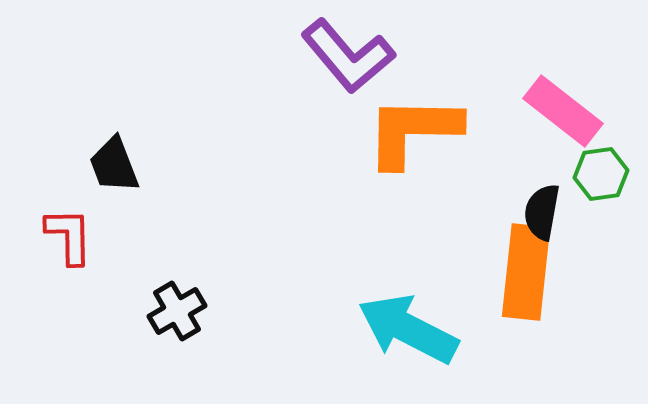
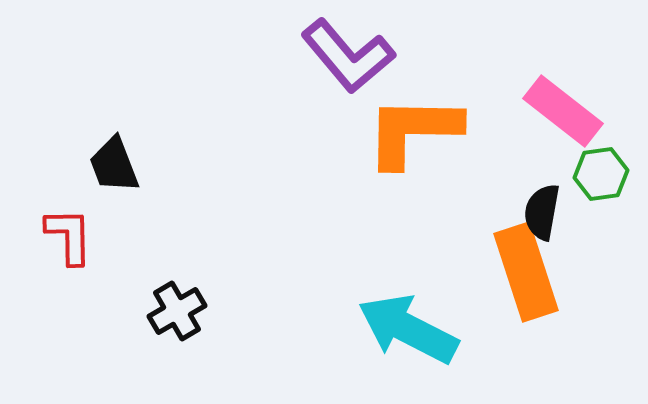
orange rectangle: rotated 24 degrees counterclockwise
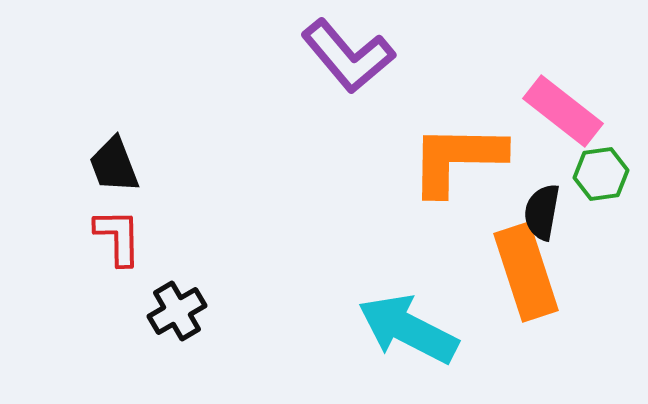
orange L-shape: moved 44 px right, 28 px down
red L-shape: moved 49 px right, 1 px down
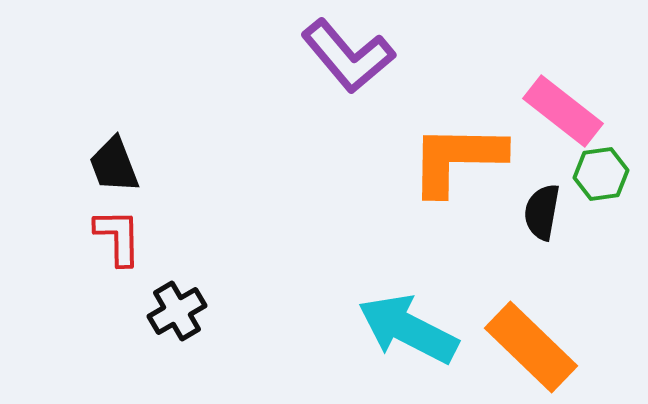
orange rectangle: moved 5 px right, 75 px down; rotated 28 degrees counterclockwise
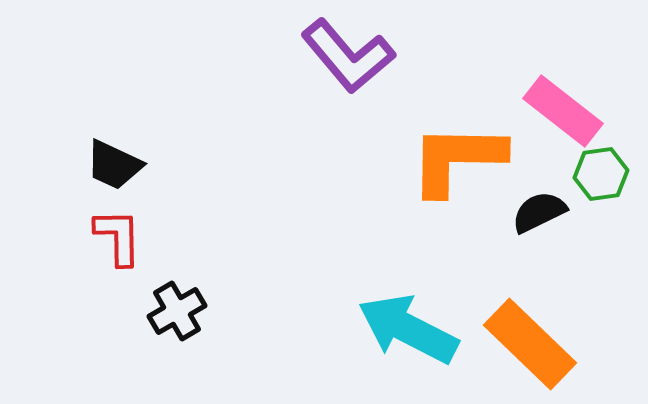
black trapezoid: rotated 44 degrees counterclockwise
black semicircle: moved 3 px left; rotated 54 degrees clockwise
orange rectangle: moved 1 px left, 3 px up
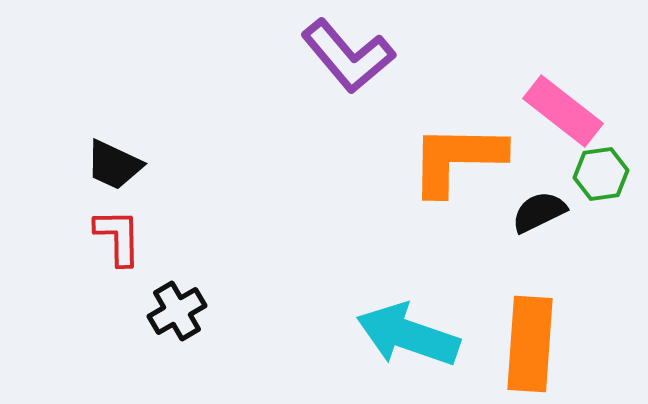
cyan arrow: moved 6 px down; rotated 8 degrees counterclockwise
orange rectangle: rotated 50 degrees clockwise
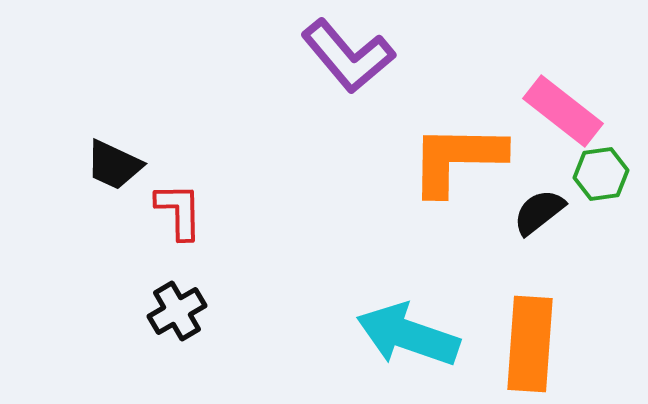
black semicircle: rotated 12 degrees counterclockwise
red L-shape: moved 61 px right, 26 px up
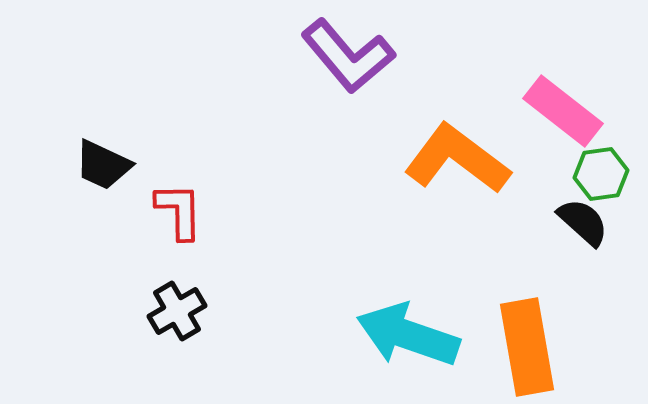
orange L-shape: rotated 36 degrees clockwise
black trapezoid: moved 11 px left
black semicircle: moved 44 px right, 10 px down; rotated 80 degrees clockwise
orange rectangle: moved 3 px left, 3 px down; rotated 14 degrees counterclockwise
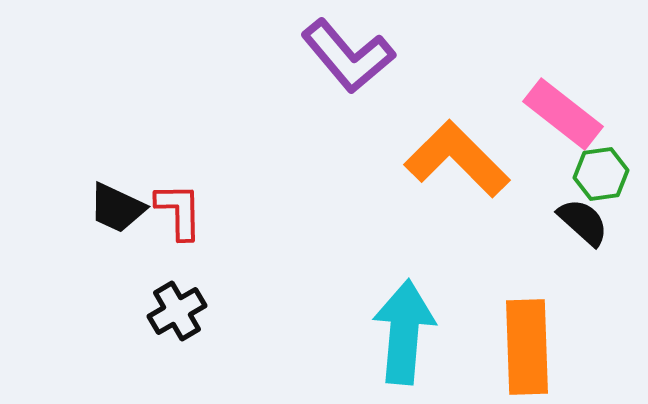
pink rectangle: moved 3 px down
orange L-shape: rotated 8 degrees clockwise
black trapezoid: moved 14 px right, 43 px down
cyan arrow: moved 4 px left, 3 px up; rotated 76 degrees clockwise
orange rectangle: rotated 8 degrees clockwise
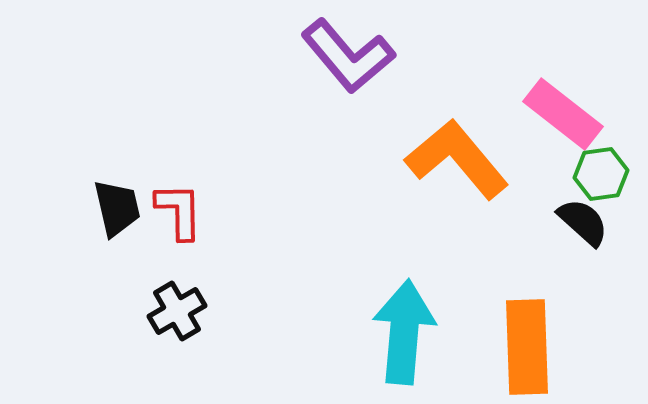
orange L-shape: rotated 5 degrees clockwise
black trapezoid: rotated 128 degrees counterclockwise
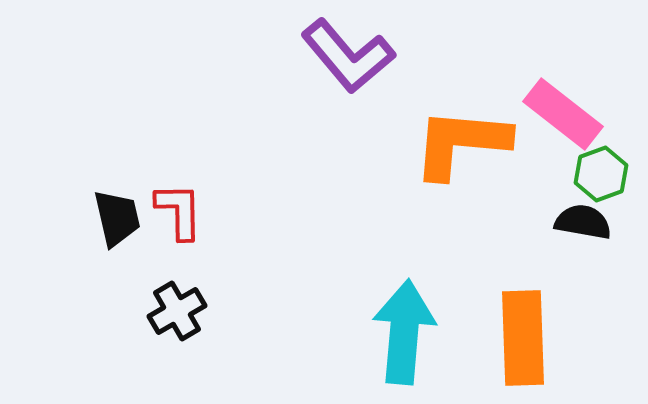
orange L-shape: moved 4 px right, 16 px up; rotated 45 degrees counterclockwise
green hexagon: rotated 12 degrees counterclockwise
black trapezoid: moved 10 px down
black semicircle: rotated 32 degrees counterclockwise
orange rectangle: moved 4 px left, 9 px up
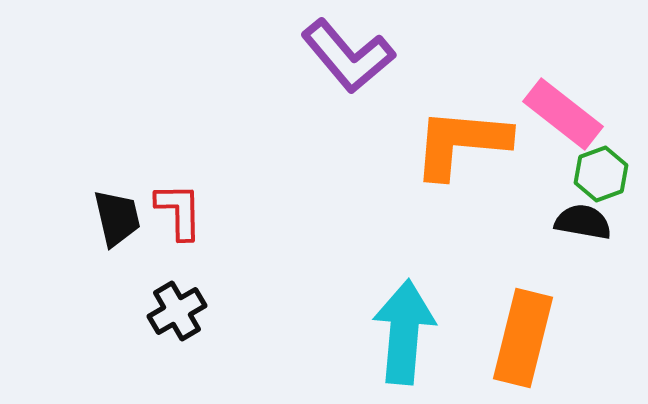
orange rectangle: rotated 16 degrees clockwise
